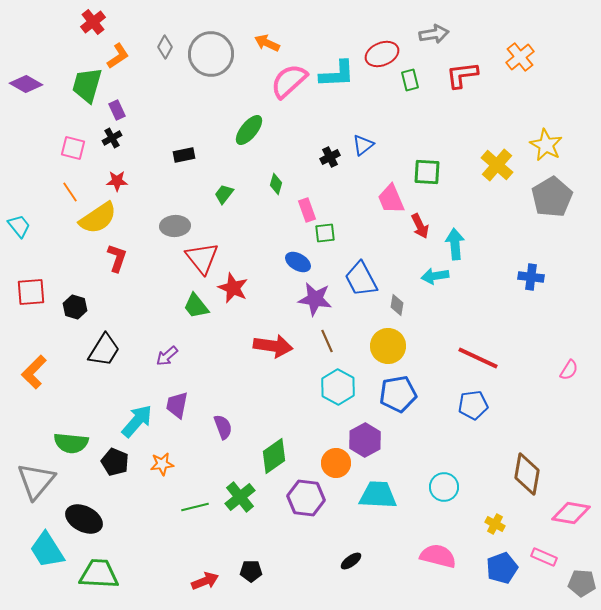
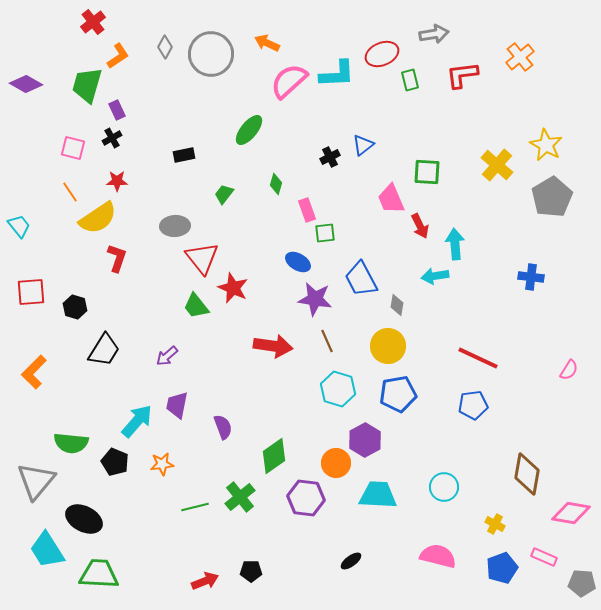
cyan hexagon at (338, 387): moved 2 px down; rotated 12 degrees counterclockwise
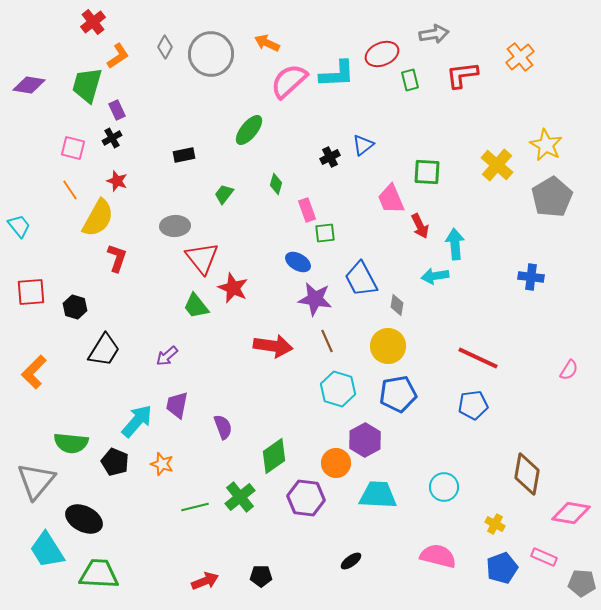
purple diamond at (26, 84): moved 3 px right, 1 px down; rotated 20 degrees counterclockwise
red star at (117, 181): rotated 20 degrees clockwise
orange line at (70, 192): moved 2 px up
yellow semicircle at (98, 218): rotated 27 degrees counterclockwise
orange star at (162, 464): rotated 25 degrees clockwise
black pentagon at (251, 571): moved 10 px right, 5 px down
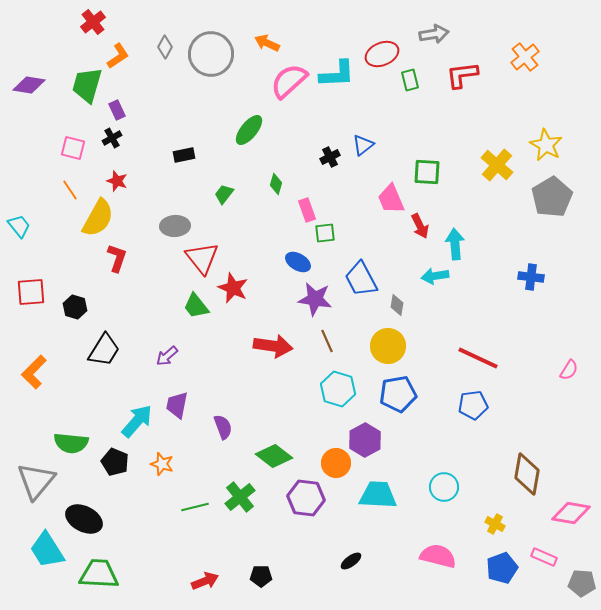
orange cross at (520, 57): moved 5 px right
green diamond at (274, 456): rotated 72 degrees clockwise
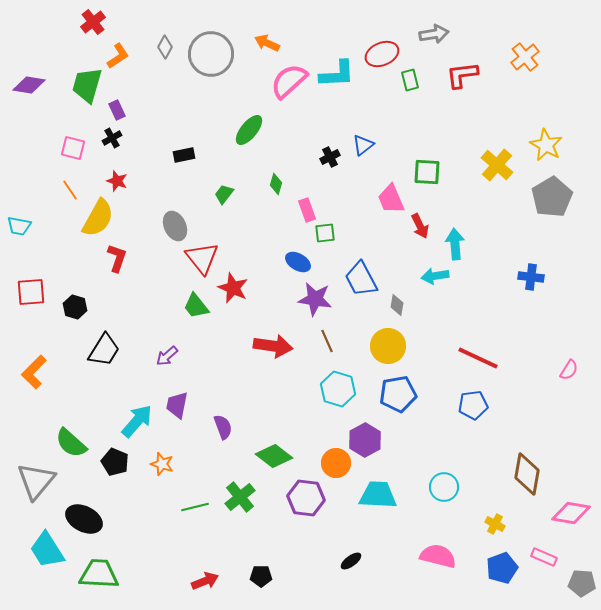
cyan trapezoid at (19, 226): rotated 140 degrees clockwise
gray ellipse at (175, 226): rotated 68 degrees clockwise
green semicircle at (71, 443): rotated 36 degrees clockwise
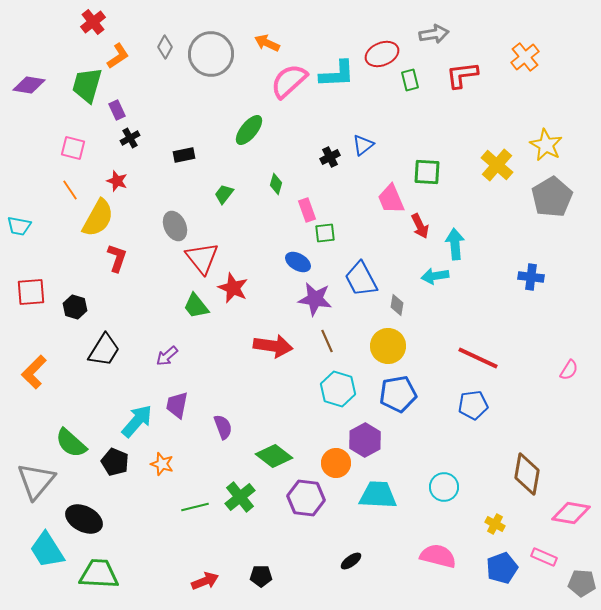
black cross at (112, 138): moved 18 px right
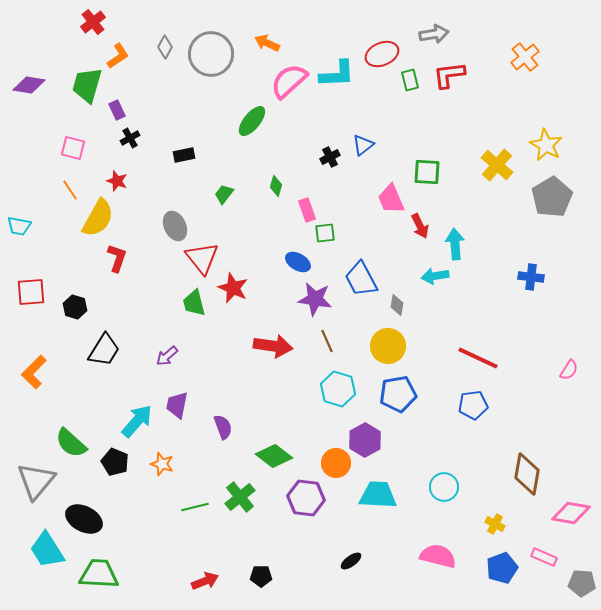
red L-shape at (462, 75): moved 13 px left
green ellipse at (249, 130): moved 3 px right, 9 px up
green diamond at (276, 184): moved 2 px down
green trapezoid at (196, 306): moved 2 px left, 3 px up; rotated 24 degrees clockwise
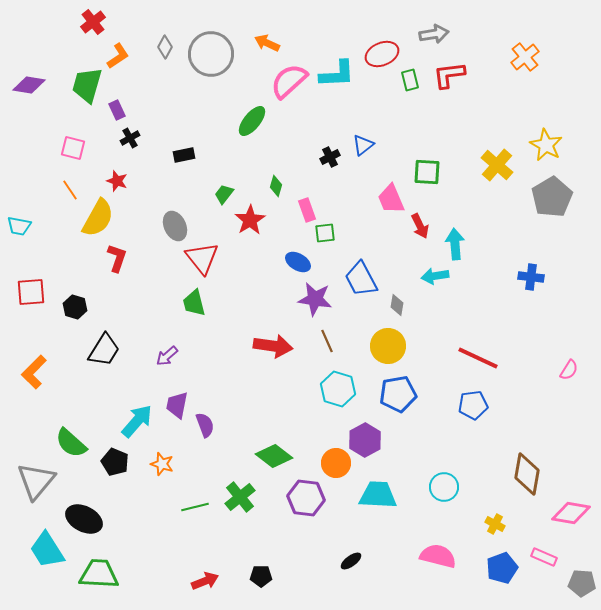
red star at (233, 288): moved 17 px right, 68 px up; rotated 16 degrees clockwise
purple semicircle at (223, 427): moved 18 px left, 2 px up
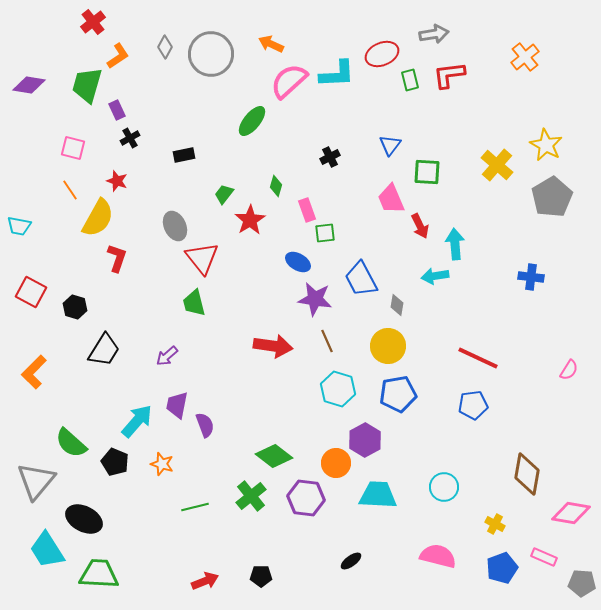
orange arrow at (267, 43): moved 4 px right, 1 px down
blue triangle at (363, 145): moved 27 px right; rotated 15 degrees counterclockwise
red square at (31, 292): rotated 32 degrees clockwise
green cross at (240, 497): moved 11 px right, 1 px up
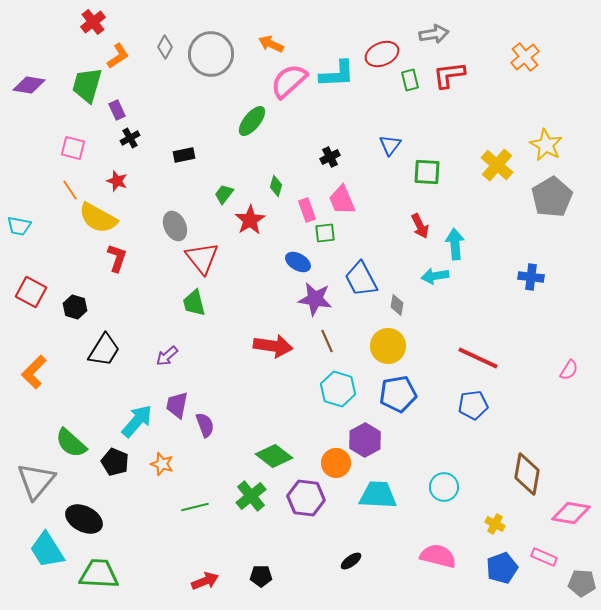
pink trapezoid at (391, 199): moved 49 px left, 1 px down
yellow semicircle at (98, 218): rotated 90 degrees clockwise
